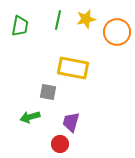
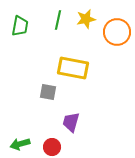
green arrow: moved 10 px left, 27 px down
red circle: moved 8 px left, 3 px down
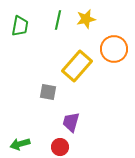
orange circle: moved 3 px left, 17 px down
yellow rectangle: moved 4 px right, 2 px up; rotated 60 degrees counterclockwise
red circle: moved 8 px right
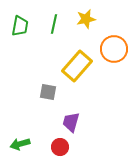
green line: moved 4 px left, 4 px down
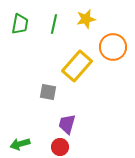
green trapezoid: moved 2 px up
orange circle: moved 1 px left, 2 px up
purple trapezoid: moved 4 px left, 2 px down
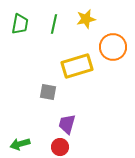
yellow rectangle: rotated 32 degrees clockwise
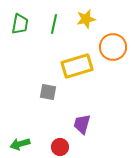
purple trapezoid: moved 15 px right
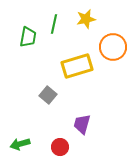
green trapezoid: moved 8 px right, 13 px down
gray square: moved 3 px down; rotated 30 degrees clockwise
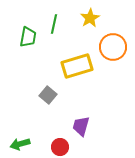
yellow star: moved 4 px right, 1 px up; rotated 18 degrees counterclockwise
purple trapezoid: moved 1 px left, 2 px down
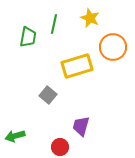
yellow star: rotated 18 degrees counterclockwise
green arrow: moved 5 px left, 8 px up
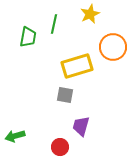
yellow star: moved 4 px up; rotated 24 degrees clockwise
gray square: moved 17 px right; rotated 30 degrees counterclockwise
